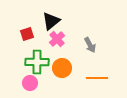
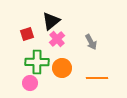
gray arrow: moved 1 px right, 3 px up
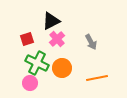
black triangle: rotated 12 degrees clockwise
red square: moved 5 px down
green cross: moved 1 px down; rotated 25 degrees clockwise
orange line: rotated 10 degrees counterclockwise
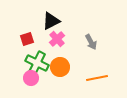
orange circle: moved 2 px left, 1 px up
pink circle: moved 1 px right, 5 px up
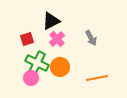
gray arrow: moved 4 px up
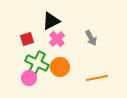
pink circle: moved 2 px left
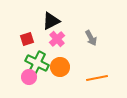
pink circle: moved 1 px up
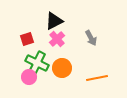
black triangle: moved 3 px right
orange circle: moved 2 px right, 1 px down
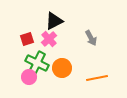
pink cross: moved 8 px left
